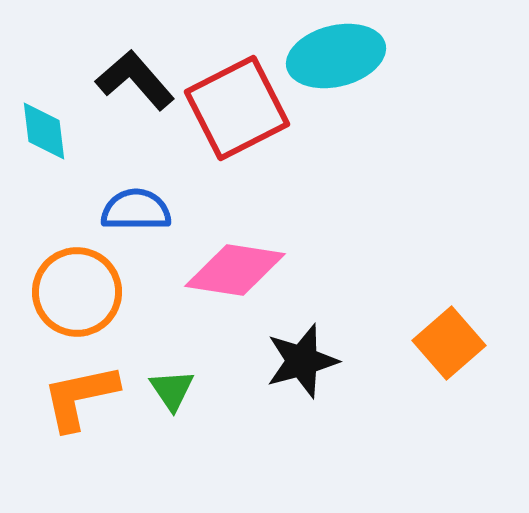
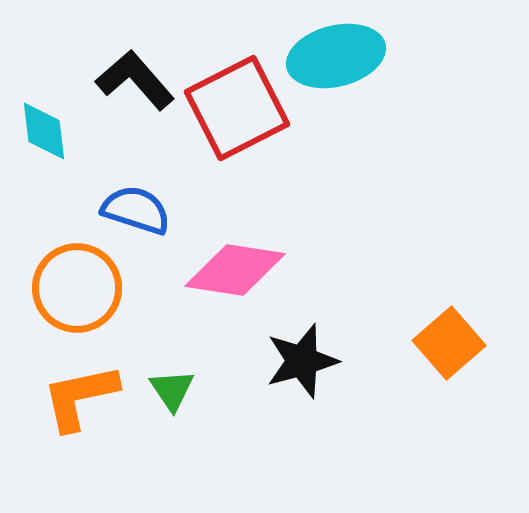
blue semicircle: rotated 18 degrees clockwise
orange circle: moved 4 px up
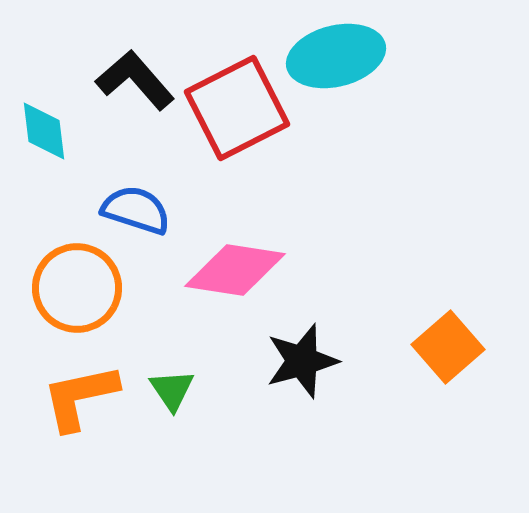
orange square: moved 1 px left, 4 px down
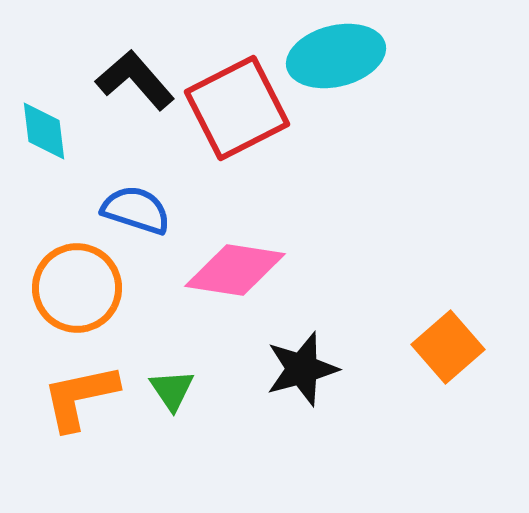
black star: moved 8 px down
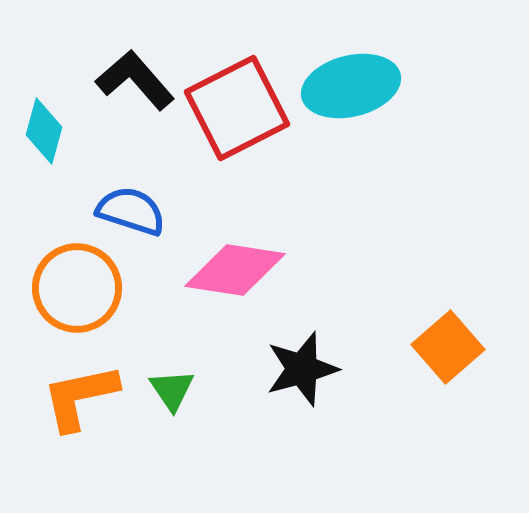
cyan ellipse: moved 15 px right, 30 px down
cyan diamond: rotated 22 degrees clockwise
blue semicircle: moved 5 px left, 1 px down
